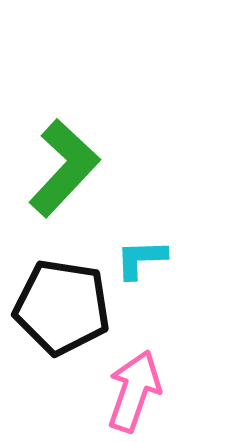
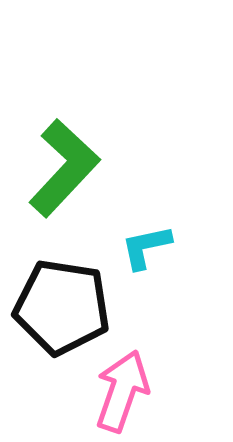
cyan L-shape: moved 5 px right, 12 px up; rotated 10 degrees counterclockwise
pink arrow: moved 12 px left
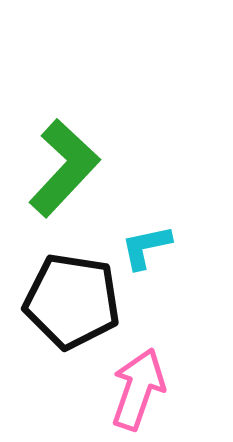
black pentagon: moved 10 px right, 6 px up
pink arrow: moved 16 px right, 2 px up
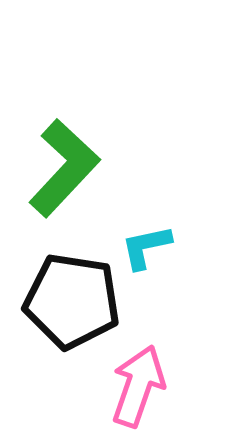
pink arrow: moved 3 px up
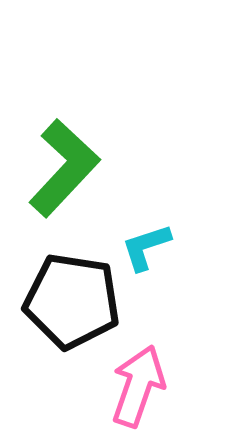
cyan L-shape: rotated 6 degrees counterclockwise
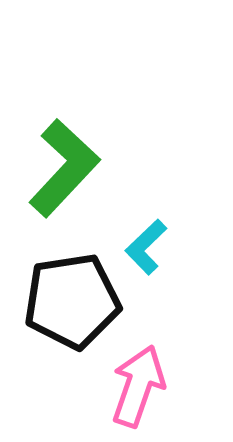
cyan L-shape: rotated 26 degrees counterclockwise
black pentagon: rotated 18 degrees counterclockwise
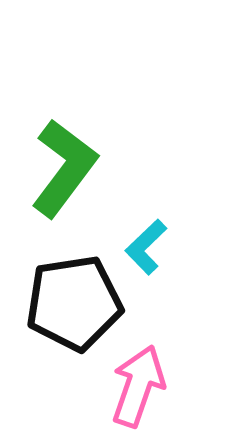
green L-shape: rotated 6 degrees counterclockwise
black pentagon: moved 2 px right, 2 px down
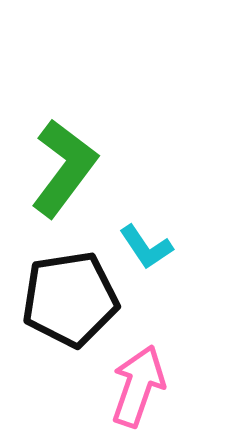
cyan L-shape: rotated 80 degrees counterclockwise
black pentagon: moved 4 px left, 4 px up
